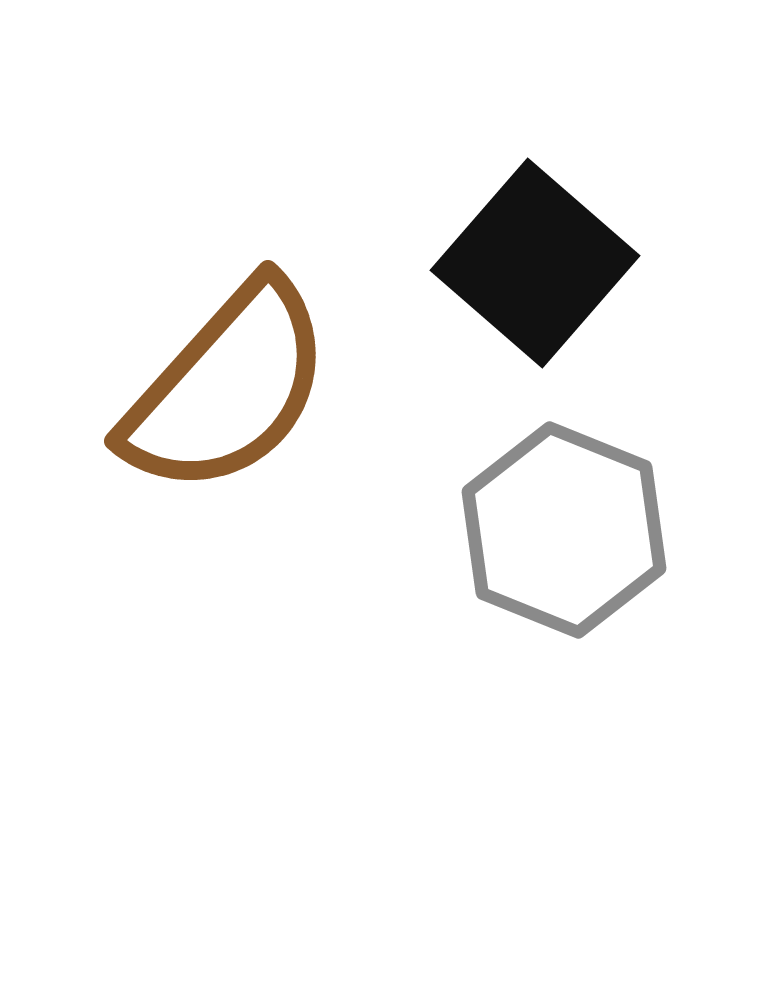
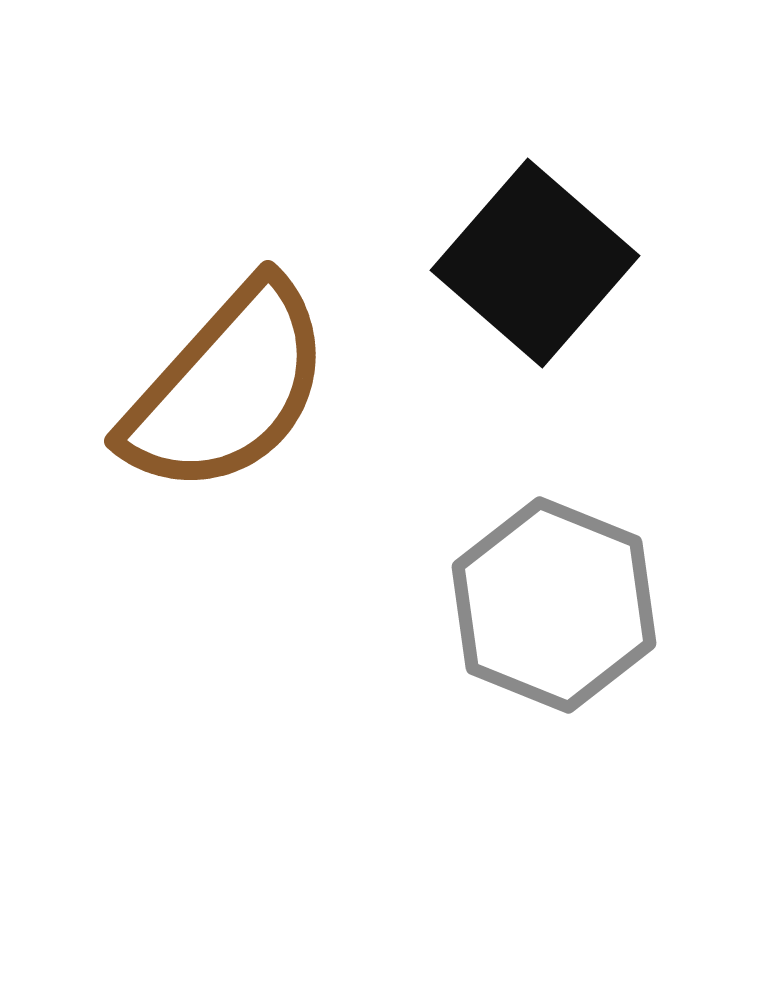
gray hexagon: moved 10 px left, 75 px down
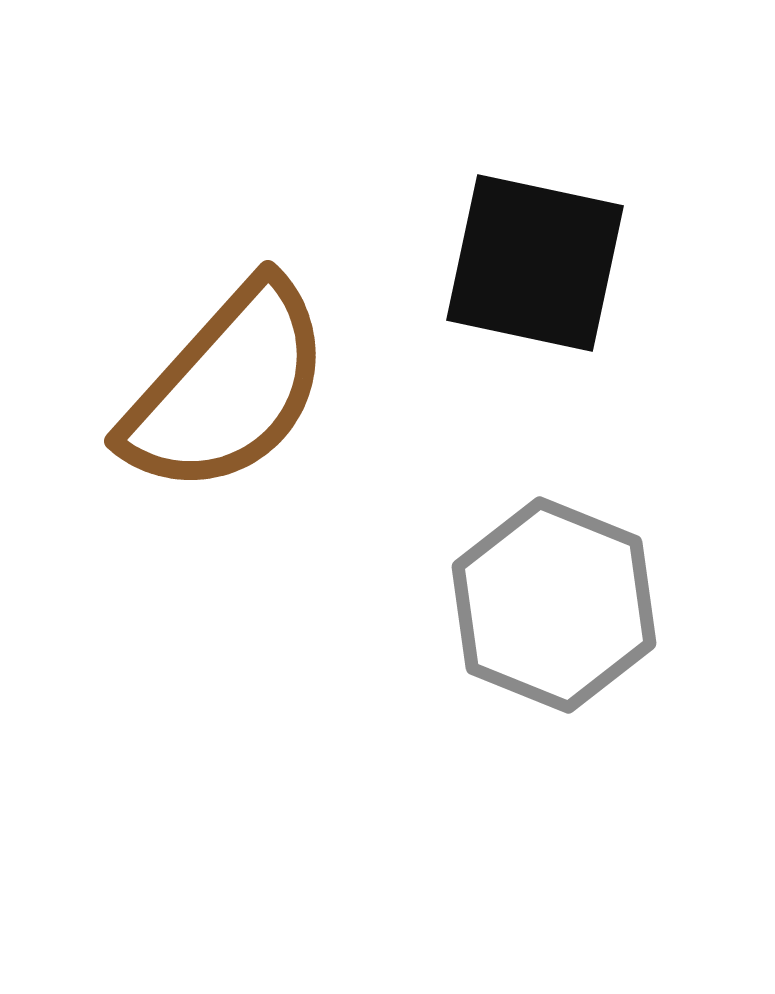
black square: rotated 29 degrees counterclockwise
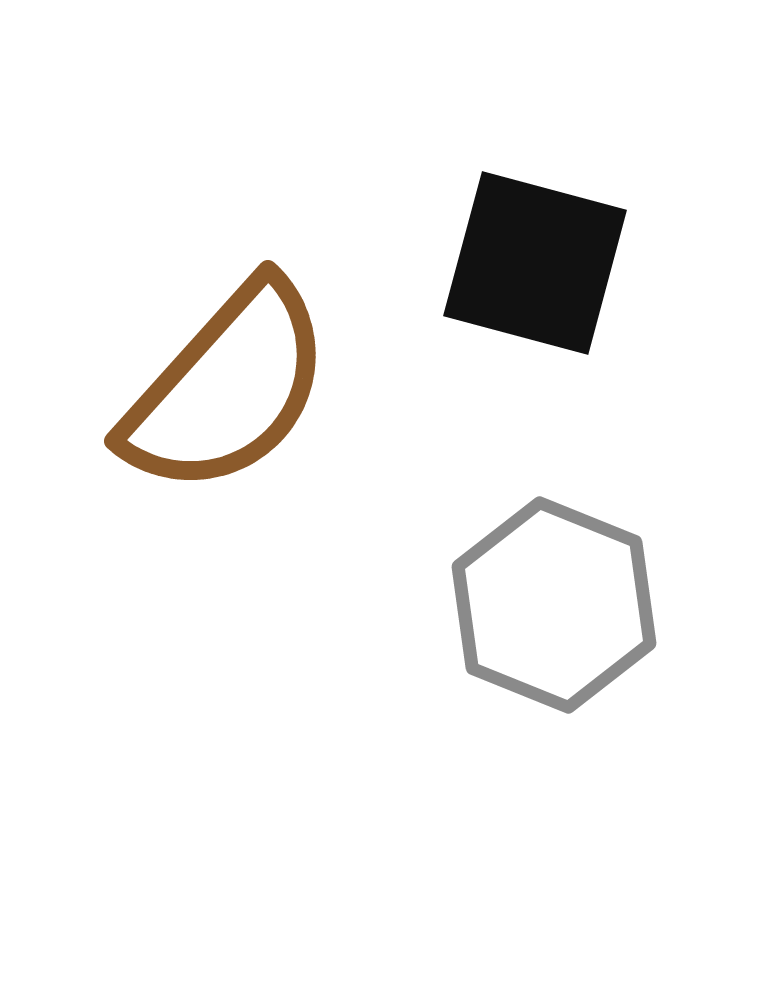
black square: rotated 3 degrees clockwise
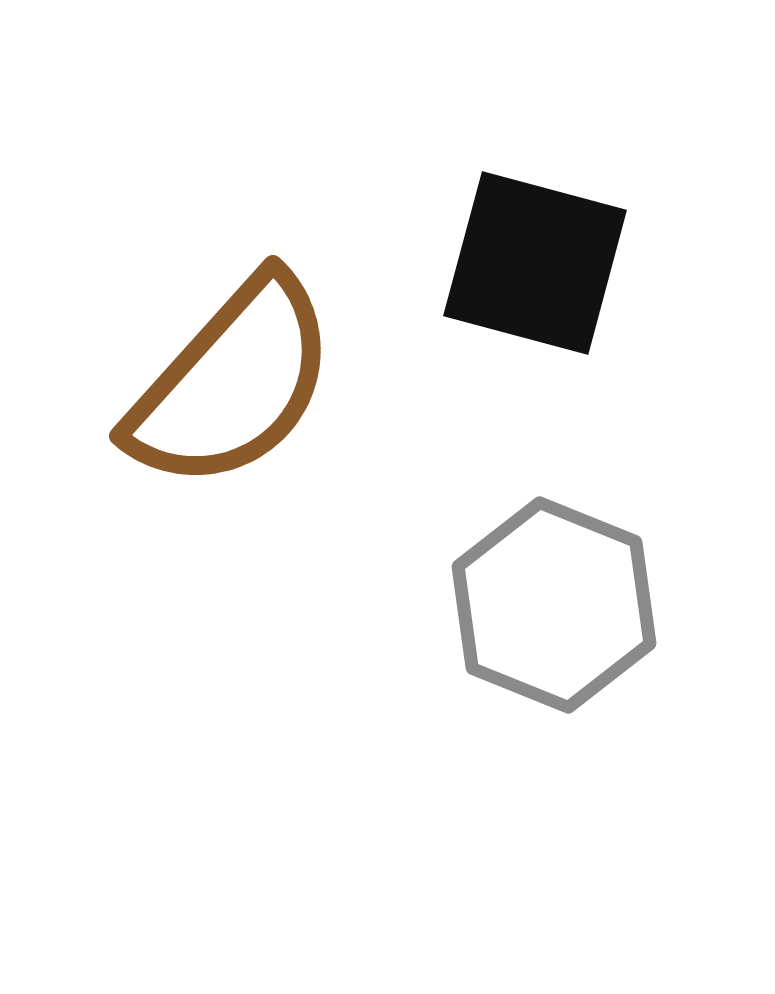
brown semicircle: moved 5 px right, 5 px up
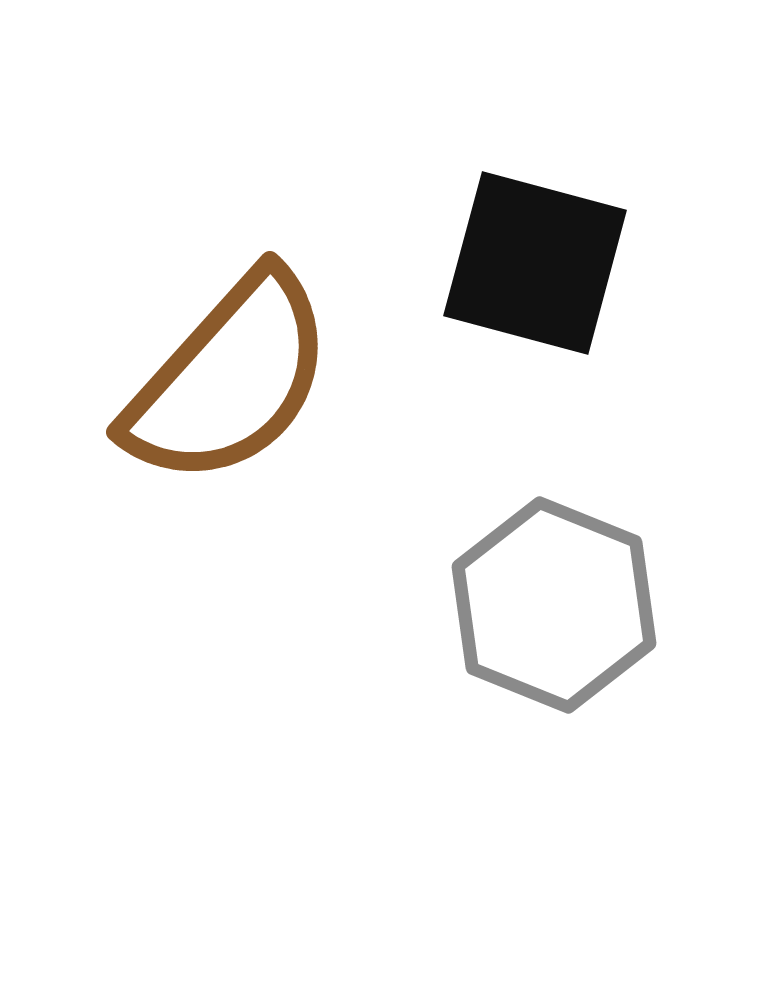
brown semicircle: moved 3 px left, 4 px up
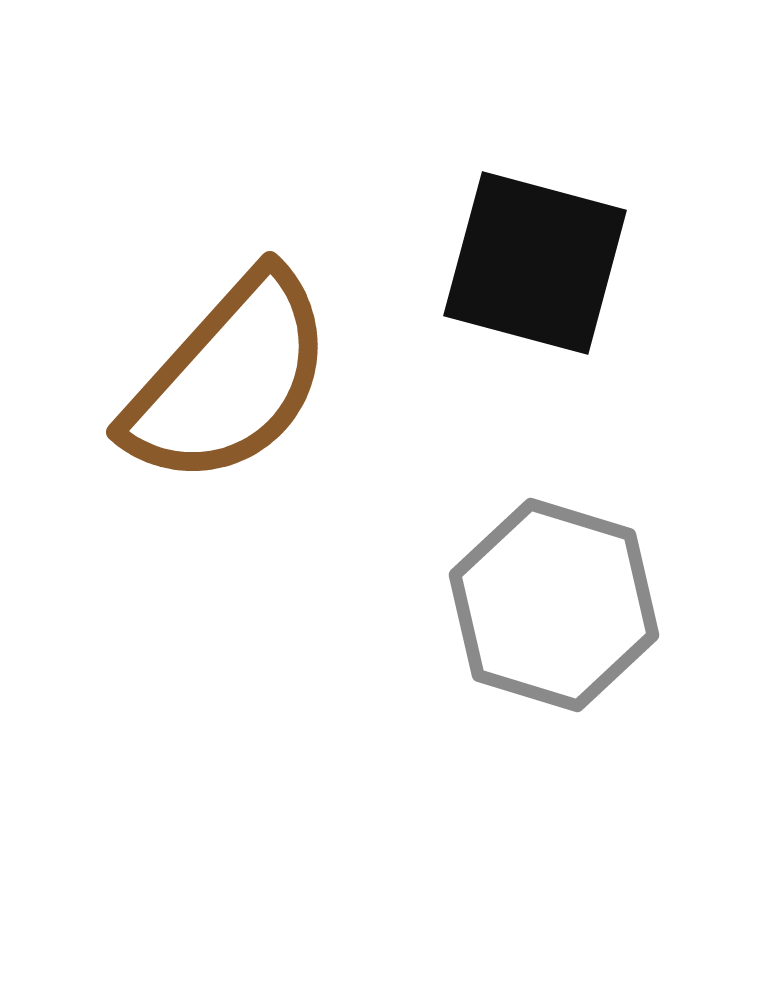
gray hexagon: rotated 5 degrees counterclockwise
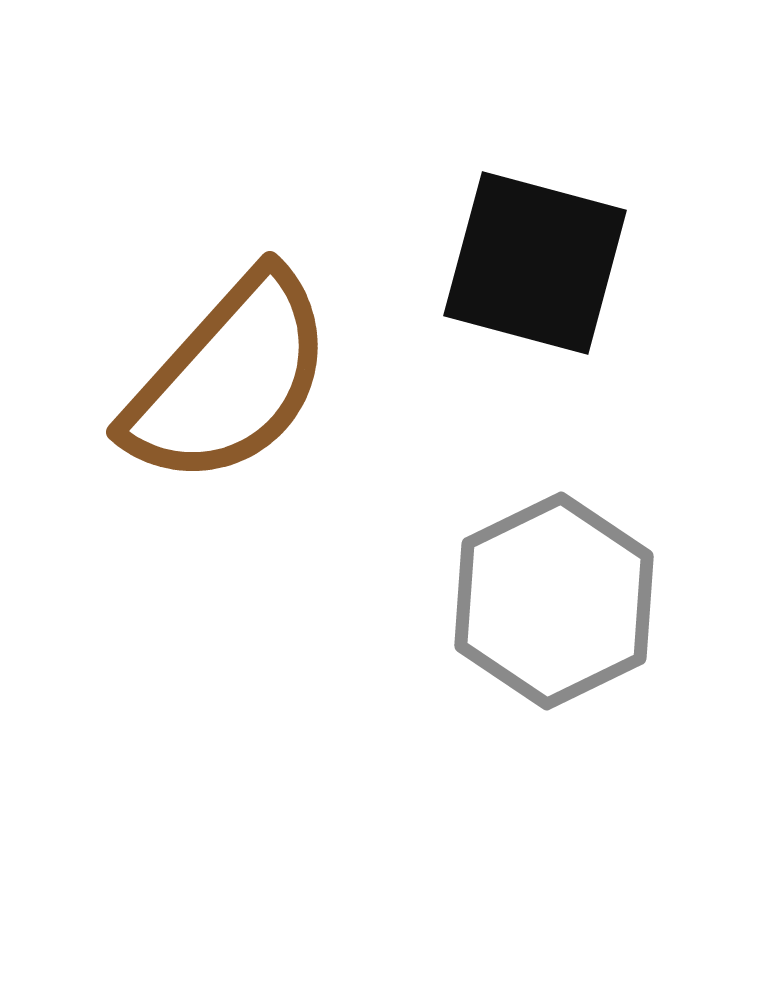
gray hexagon: moved 4 px up; rotated 17 degrees clockwise
